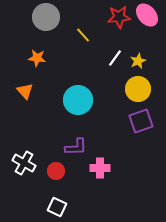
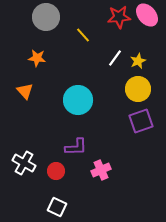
pink cross: moved 1 px right, 2 px down; rotated 24 degrees counterclockwise
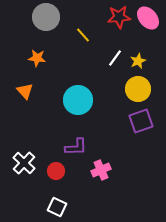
pink ellipse: moved 1 px right, 3 px down
white cross: rotated 15 degrees clockwise
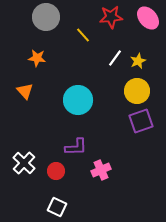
red star: moved 8 px left
yellow circle: moved 1 px left, 2 px down
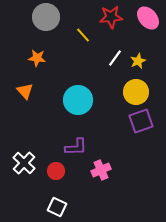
yellow circle: moved 1 px left, 1 px down
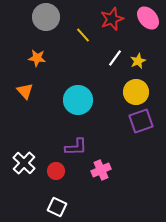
red star: moved 1 px right, 2 px down; rotated 15 degrees counterclockwise
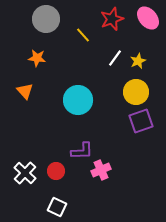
gray circle: moved 2 px down
purple L-shape: moved 6 px right, 4 px down
white cross: moved 1 px right, 10 px down
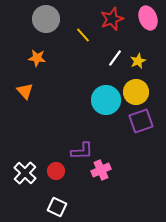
pink ellipse: rotated 20 degrees clockwise
cyan circle: moved 28 px right
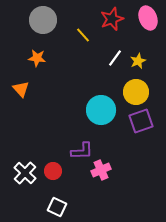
gray circle: moved 3 px left, 1 px down
orange triangle: moved 4 px left, 2 px up
cyan circle: moved 5 px left, 10 px down
red circle: moved 3 px left
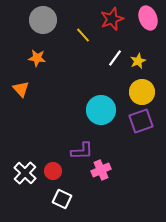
yellow circle: moved 6 px right
white square: moved 5 px right, 8 px up
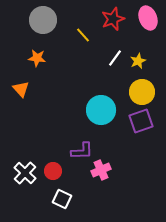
red star: moved 1 px right
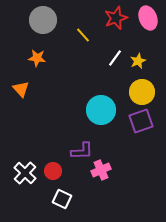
red star: moved 3 px right, 1 px up
